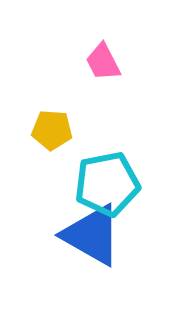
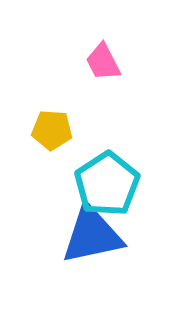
cyan pentagon: rotated 22 degrees counterclockwise
blue triangle: rotated 42 degrees counterclockwise
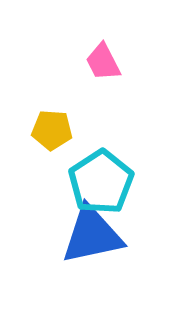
cyan pentagon: moved 6 px left, 2 px up
